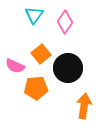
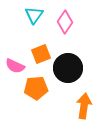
orange square: rotated 18 degrees clockwise
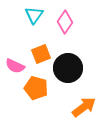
orange pentagon: rotated 20 degrees clockwise
orange arrow: moved 1 px down; rotated 45 degrees clockwise
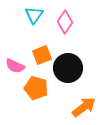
orange square: moved 1 px right, 1 px down
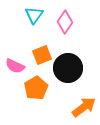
orange pentagon: rotated 25 degrees clockwise
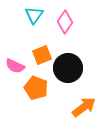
orange pentagon: rotated 20 degrees counterclockwise
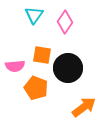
orange square: rotated 30 degrees clockwise
pink semicircle: rotated 30 degrees counterclockwise
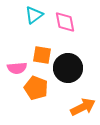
cyan triangle: rotated 18 degrees clockwise
pink diamond: rotated 45 degrees counterclockwise
pink semicircle: moved 2 px right, 2 px down
orange arrow: moved 1 px left; rotated 10 degrees clockwise
